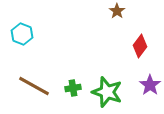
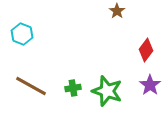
red diamond: moved 6 px right, 4 px down
brown line: moved 3 px left
green star: moved 1 px up
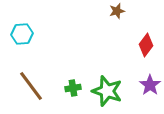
brown star: rotated 21 degrees clockwise
cyan hexagon: rotated 25 degrees counterclockwise
red diamond: moved 5 px up
brown line: rotated 24 degrees clockwise
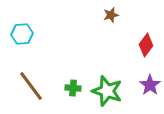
brown star: moved 6 px left, 4 px down
green cross: rotated 14 degrees clockwise
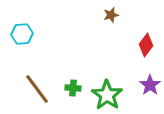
brown line: moved 6 px right, 3 px down
green star: moved 4 px down; rotated 16 degrees clockwise
